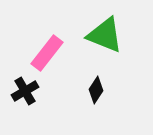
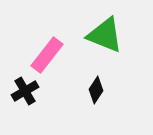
pink rectangle: moved 2 px down
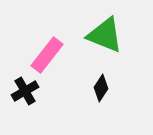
black diamond: moved 5 px right, 2 px up
